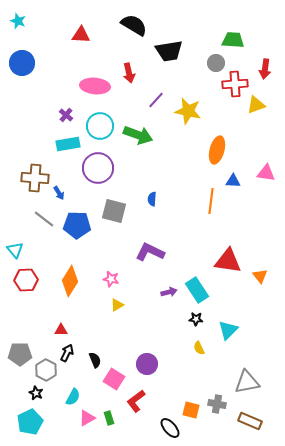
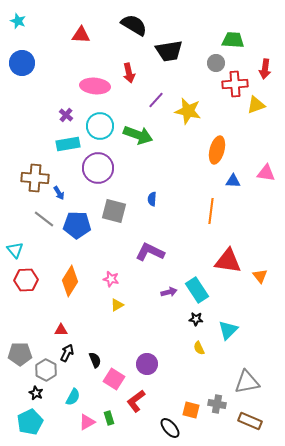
orange line at (211, 201): moved 10 px down
pink triangle at (87, 418): moved 4 px down
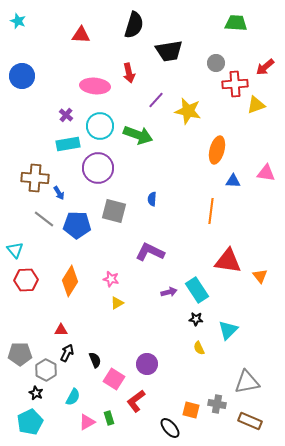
black semicircle at (134, 25): rotated 76 degrees clockwise
green trapezoid at (233, 40): moved 3 px right, 17 px up
blue circle at (22, 63): moved 13 px down
red arrow at (265, 69): moved 2 px up; rotated 42 degrees clockwise
yellow triangle at (117, 305): moved 2 px up
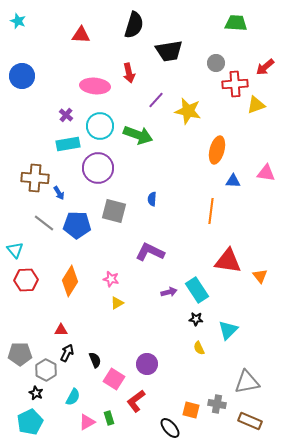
gray line at (44, 219): moved 4 px down
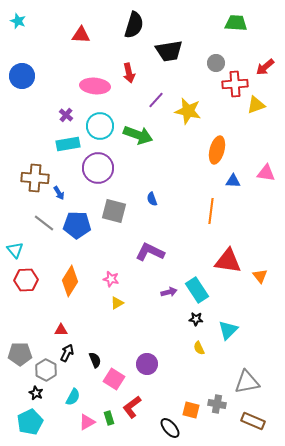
blue semicircle at (152, 199): rotated 24 degrees counterclockwise
red L-shape at (136, 401): moved 4 px left, 6 px down
brown rectangle at (250, 421): moved 3 px right
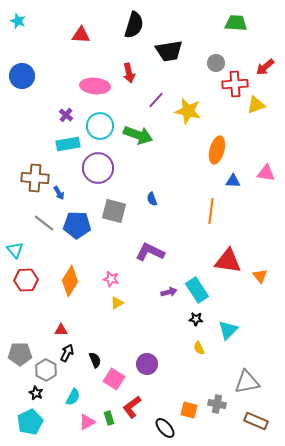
orange square at (191, 410): moved 2 px left
brown rectangle at (253, 421): moved 3 px right
black ellipse at (170, 428): moved 5 px left
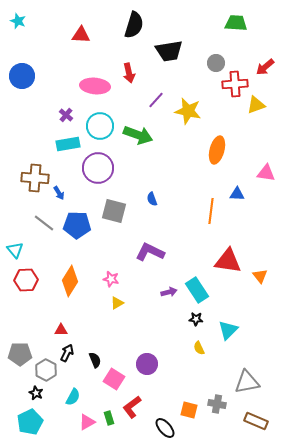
blue triangle at (233, 181): moved 4 px right, 13 px down
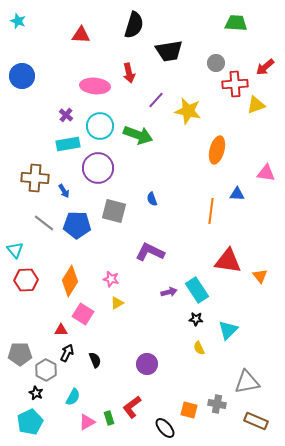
blue arrow at (59, 193): moved 5 px right, 2 px up
pink square at (114, 379): moved 31 px left, 65 px up
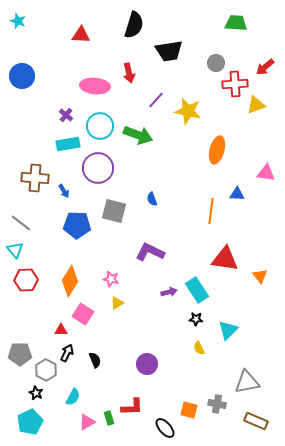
gray line at (44, 223): moved 23 px left
red triangle at (228, 261): moved 3 px left, 2 px up
red L-shape at (132, 407): rotated 145 degrees counterclockwise
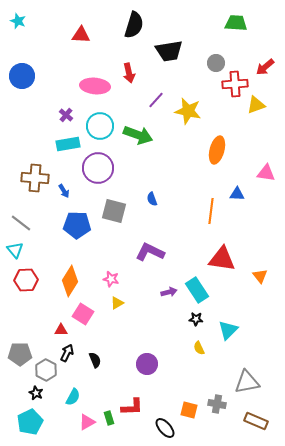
red triangle at (225, 259): moved 3 px left
